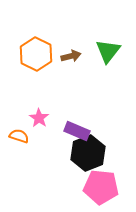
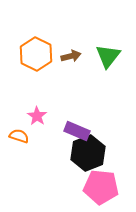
green triangle: moved 5 px down
pink star: moved 2 px left, 2 px up
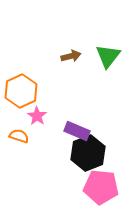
orange hexagon: moved 15 px left, 37 px down; rotated 8 degrees clockwise
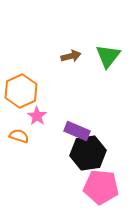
black hexagon: rotated 12 degrees clockwise
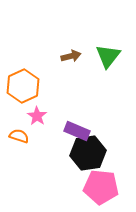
orange hexagon: moved 2 px right, 5 px up
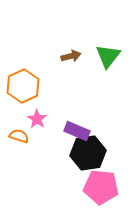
pink star: moved 3 px down
